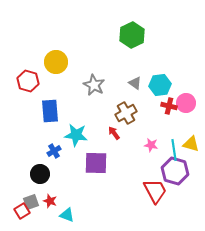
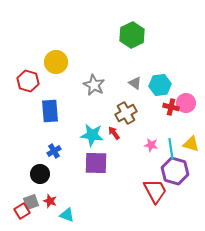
red cross: moved 2 px right, 1 px down
cyan star: moved 16 px right
cyan line: moved 3 px left, 1 px up
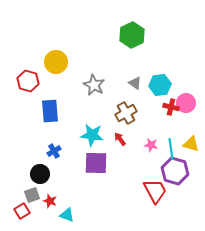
red arrow: moved 6 px right, 6 px down
gray square: moved 1 px right, 7 px up
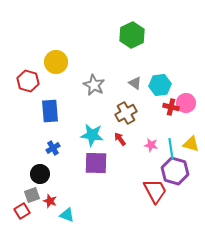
blue cross: moved 1 px left, 3 px up
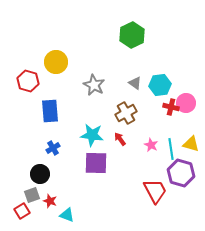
pink star: rotated 16 degrees clockwise
purple hexagon: moved 6 px right, 2 px down
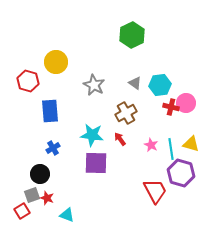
red star: moved 3 px left, 3 px up
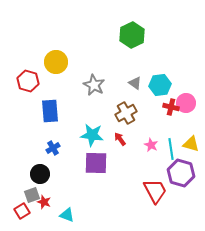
red star: moved 3 px left, 4 px down
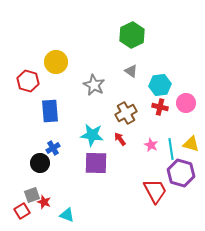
gray triangle: moved 4 px left, 12 px up
red cross: moved 11 px left
black circle: moved 11 px up
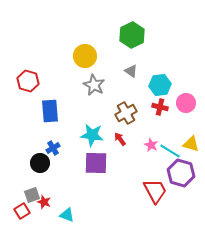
yellow circle: moved 29 px right, 6 px up
cyan line: moved 1 px left, 2 px down; rotated 50 degrees counterclockwise
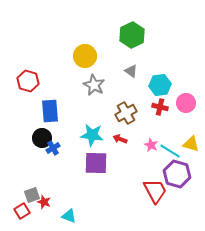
red arrow: rotated 32 degrees counterclockwise
black circle: moved 2 px right, 25 px up
purple hexagon: moved 4 px left, 1 px down
cyan triangle: moved 2 px right, 1 px down
